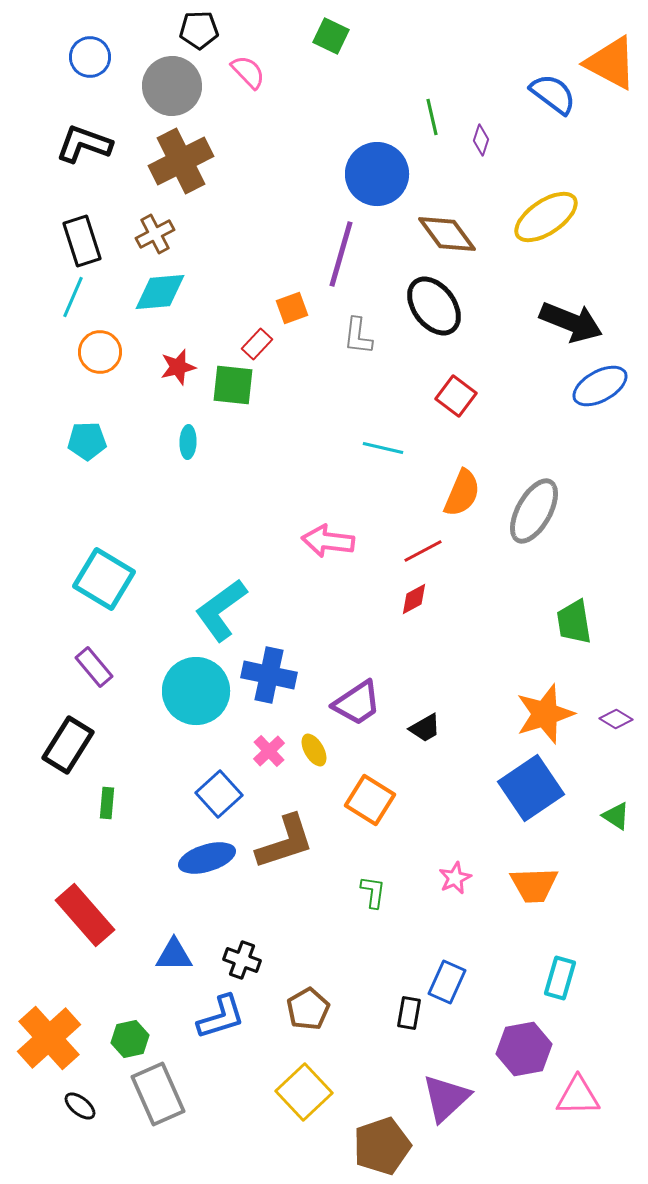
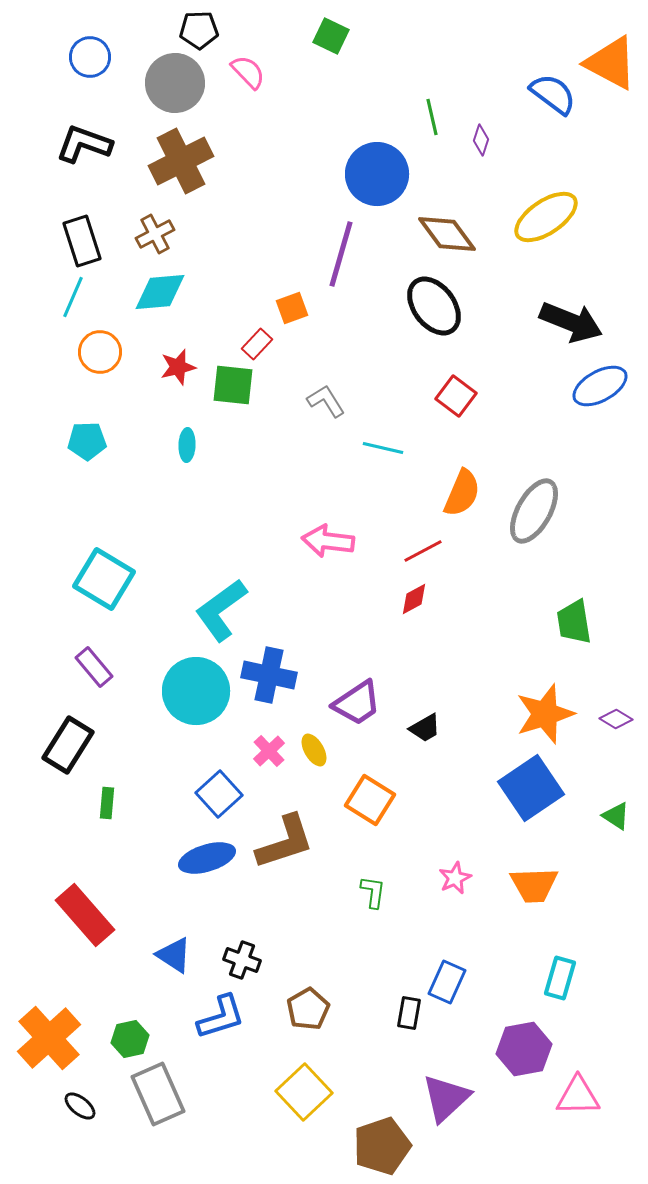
gray circle at (172, 86): moved 3 px right, 3 px up
gray L-shape at (358, 336): moved 32 px left, 65 px down; rotated 141 degrees clockwise
cyan ellipse at (188, 442): moved 1 px left, 3 px down
blue triangle at (174, 955): rotated 33 degrees clockwise
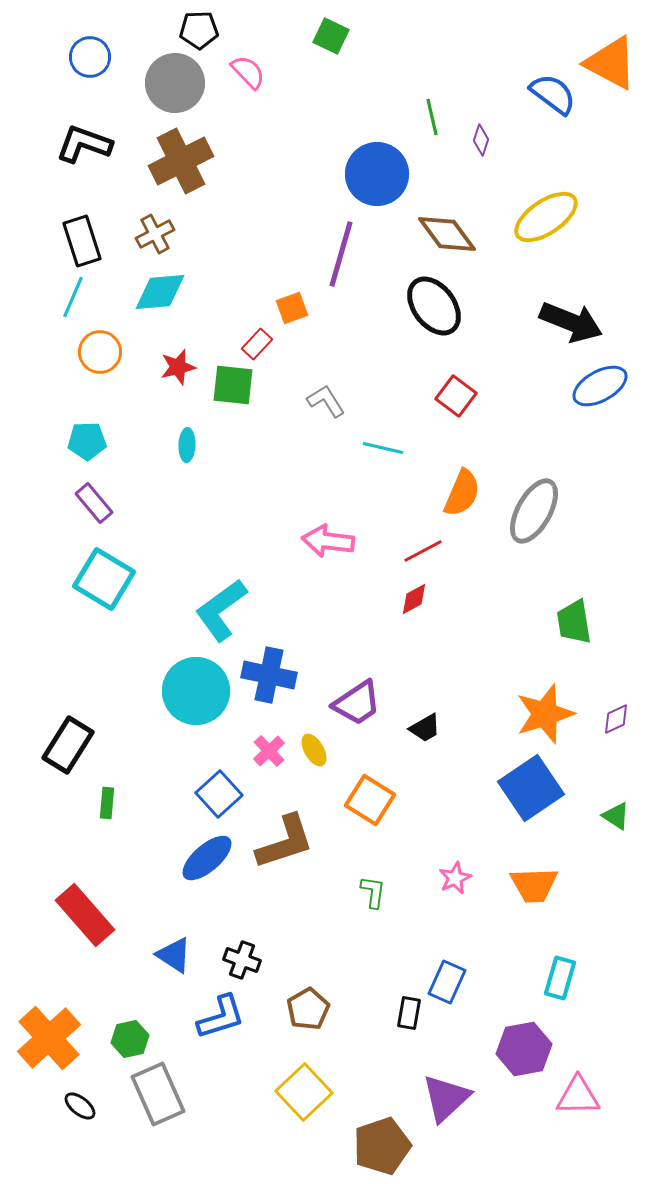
purple rectangle at (94, 667): moved 164 px up
purple diamond at (616, 719): rotated 56 degrees counterclockwise
blue ellipse at (207, 858): rotated 24 degrees counterclockwise
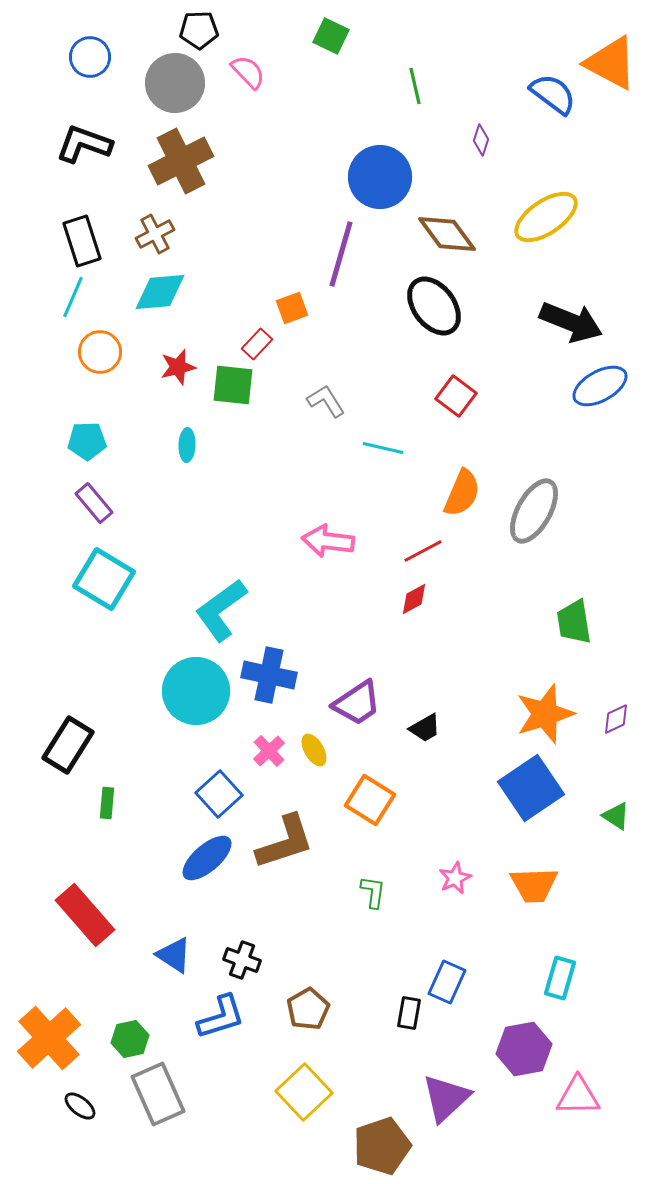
green line at (432, 117): moved 17 px left, 31 px up
blue circle at (377, 174): moved 3 px right, 3 px down
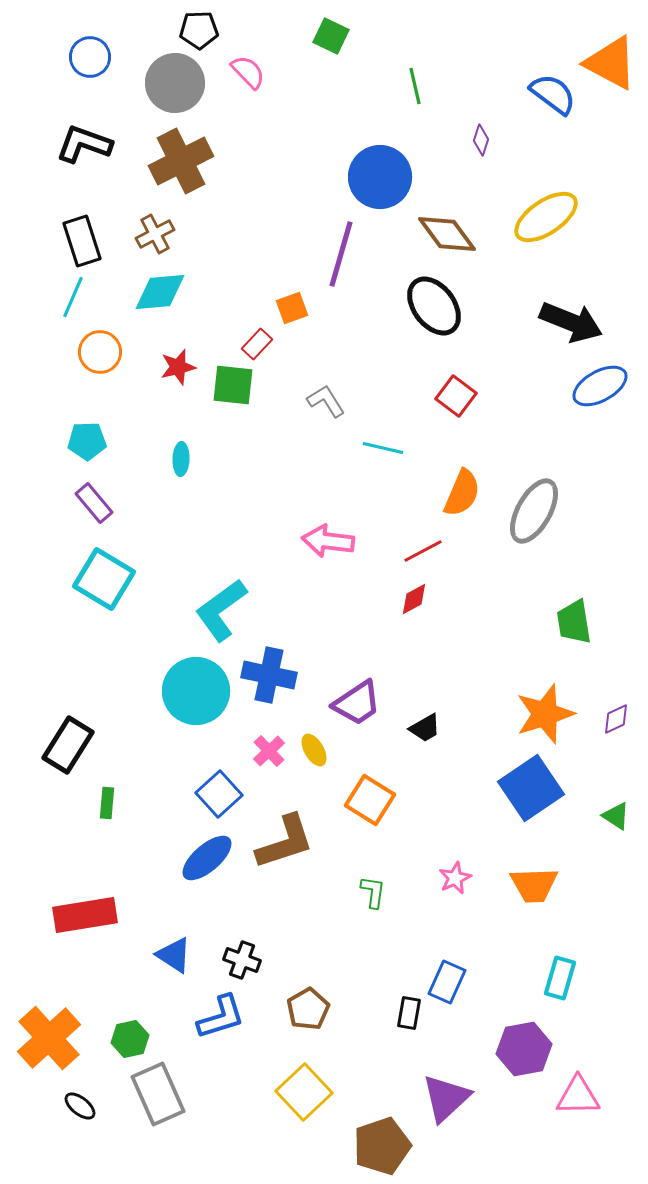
cyan ellipse at (187, 445): moved 6 px left, 14 px down
red rectangle at (85, 915): rotated 58 degrees counterclockwise
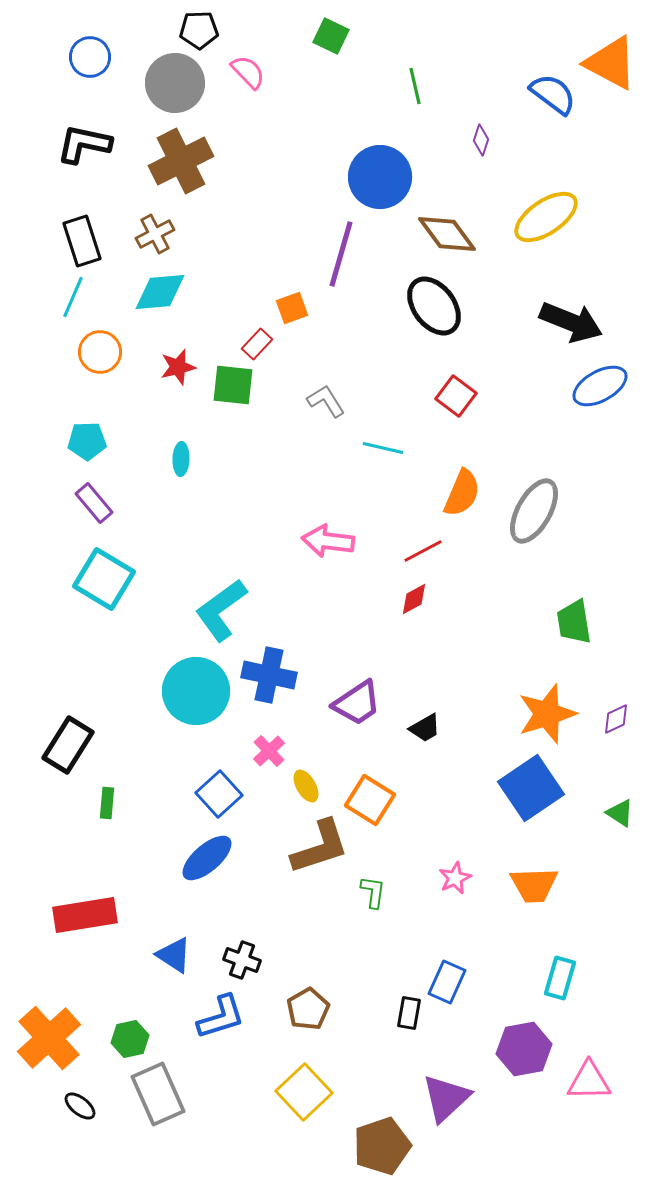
black L-shape at (84, 144): rotated 8 degrees counterclockwise
orange star at (545, 714): moved 2 px right
yellow ellipse at (314, 750): moved 8 px left, 36 px down
green triangle at (616, 816): moved 4 px right, 3 px up
brown L-shape at (285, 842): moved 35 px right, 5 px down
pink triangle at (578, 1096): moved 11 px right, 15 px up
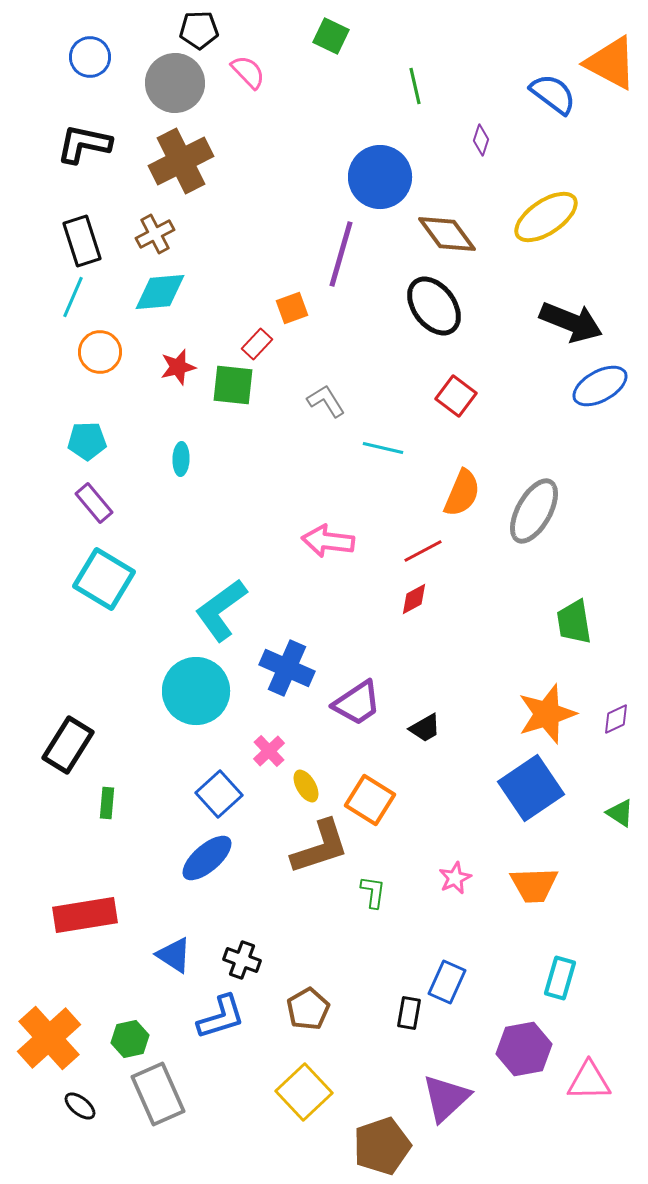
blue cross at (269, 675): moved 18 px right, 7 px up; rotated 12 degrees clockwise
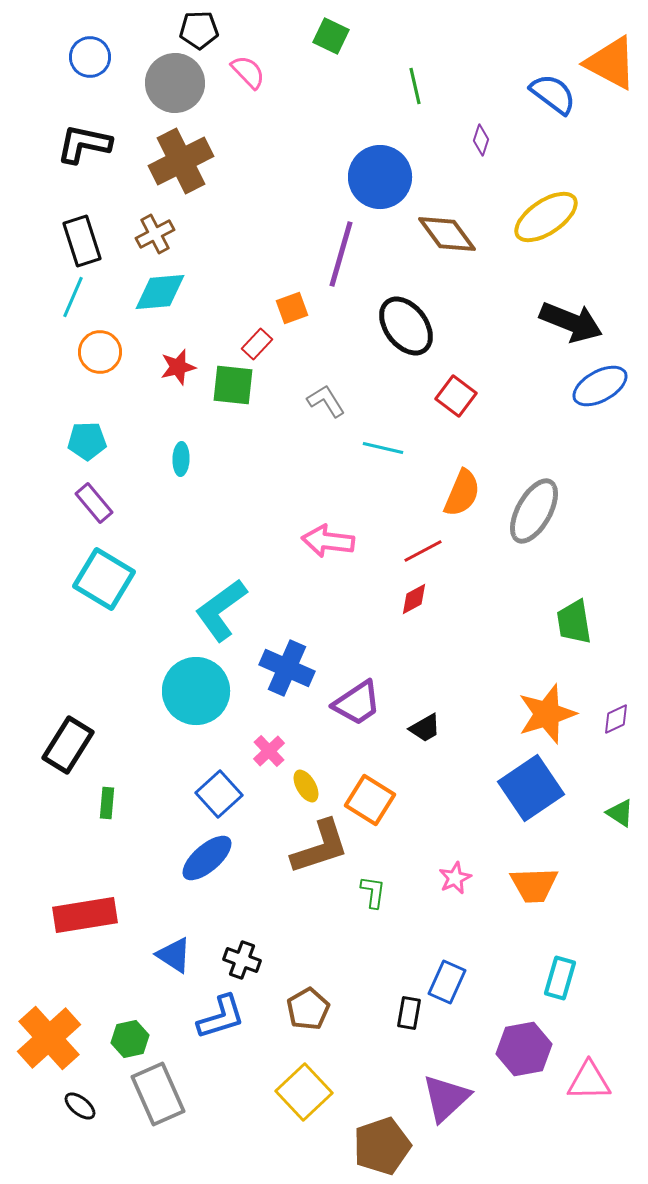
black ellipse at (434, 306): moved 28 px left, 20 px down
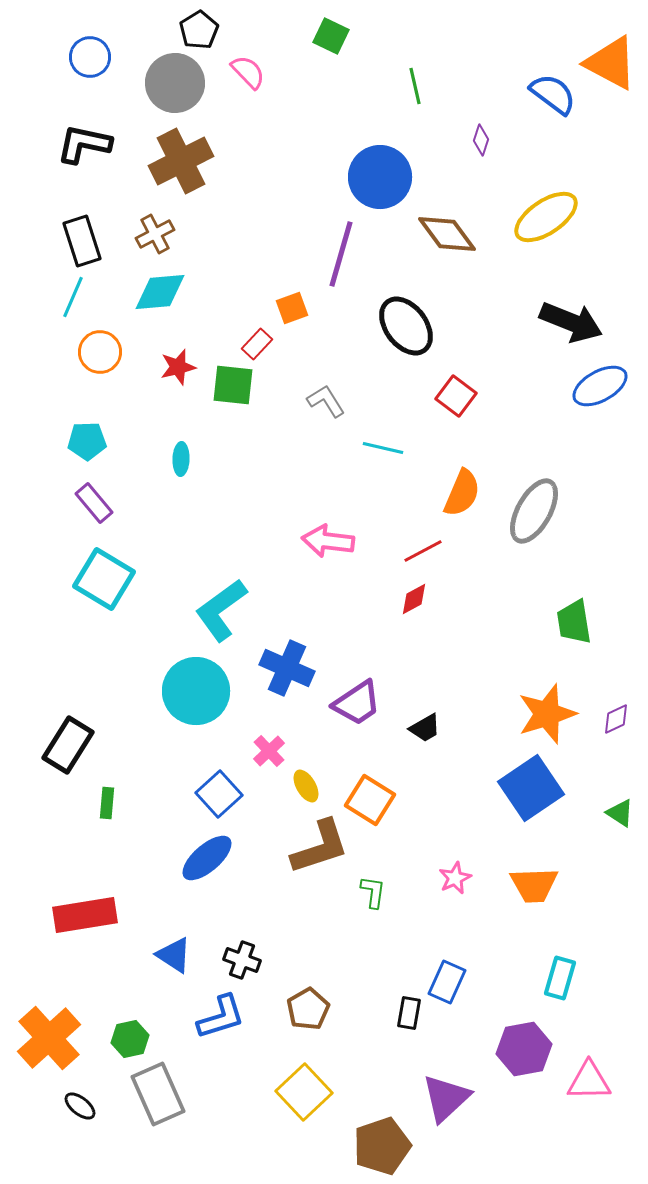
black pentagon at (199, 30): rotated 30 degrees counterclockwise
